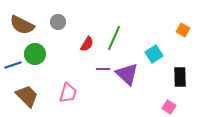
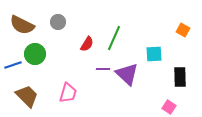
cyan square: rotated 30 degrees clockwise
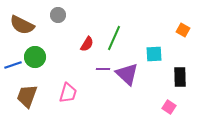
gray circle: moved 7 px up
green circle: moved 3 px down
brown trapezoid: rotated 115 degrees counterclockwise
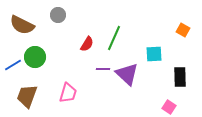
blue line: rotated 12 degrees counterclockwise
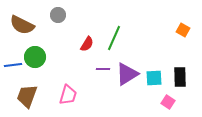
cyan square: moved 24 px down
blue line: rotated 24 degrees clockwise
purple triangle: rotated 45 degrees clockwise
pink trapezoid: moved 2 px down
pink square: moved 1 px left, 5 px up
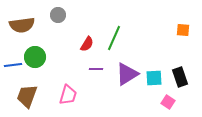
brown semicircle: rotated 35 degrees counterclockwise
orange square: rotated 24 degrees counterclockwise
purple line: moved 7 px left
black rectangle: rotated 18 degrees counterclockwise
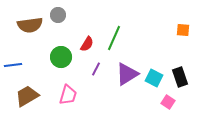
brown semicircle: moved 8 px right
green circle: moved 26 px right
purple line: rotated 64 degrees counterclockwise
cyan square: rotated 30 degrees clockwise
brown trapezoid: rotated 40 degrees clockwise
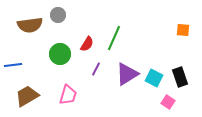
green circle: moved 1 px left, 3 px up
